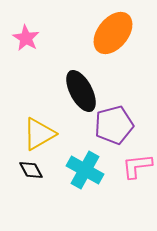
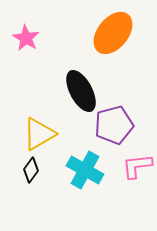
black diamond: rotated 65 degrees clockwise
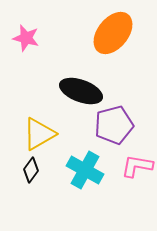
pink star: rotated 16 degrees counterclockwise
black ellipse: rotated 42 degrees counterclockwise
pink L-shape: rotated 16 degrees clockwise
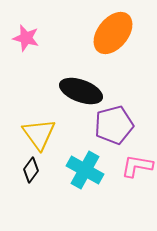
yellow triangle: rotated 36 degrees counterclockwise
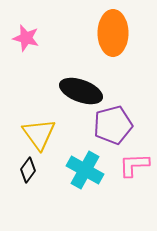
orange ellipse: rotated 39 degrees counterclockwise
purple pentagon: moved 1 px left
pink L-shape: moved 3 px left, 1 px up; rotated 12 degrees counterclockwise
black diamond: moved 3 px left
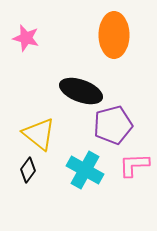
orange ellipse: moved 1 px right, 2 px down
yellow triangle: rotated 15 degrees counterclockwise
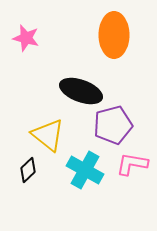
yellow triangle: moved 9 px right, 1 px down
pink L-shape: moved 2 px left, 1 px up; rotated 12 degrees clockwise
black diamond: rotated 10 degrees clockwise
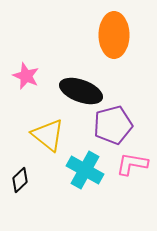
pink star: moved 38 px down; rotated 8 degrees clockwise
black diamond: moved 8 px left, 10 px down
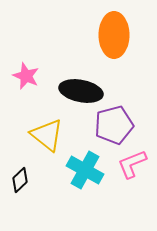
black ellipse: rotated 9 degrees counterclockwise
purple pentagon: moved 1 px right
yellow triangle: moved 1 px left
pink L-shape: rotated 32 degrees counterclockwise
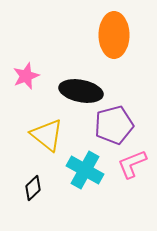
pink star: rotated 28 degrees clockwise
black diamond: moved 13 px right, 8 px down
